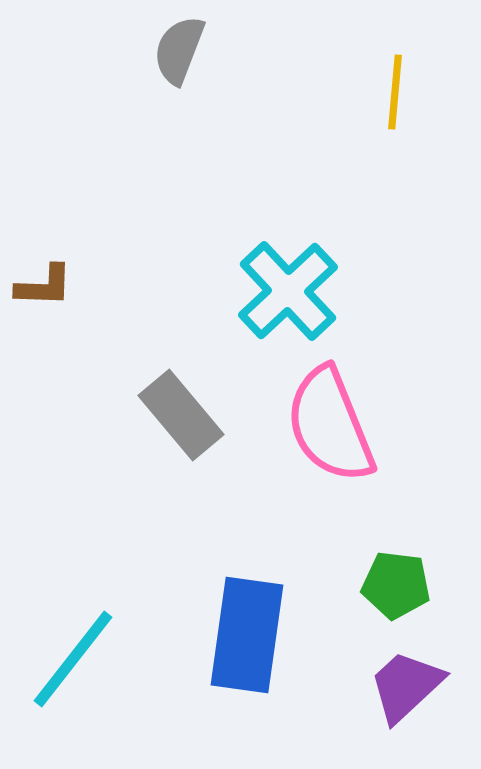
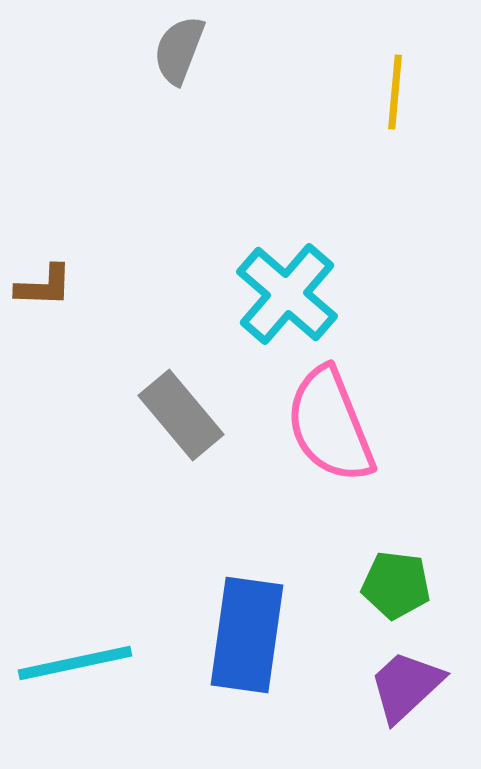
cyan cross: moved 1 px left, 3 px down; rotated 6 degrees counterclockwise
cyan line: moved 2 px right, 4 px down; rotated 40 degrees clockwise
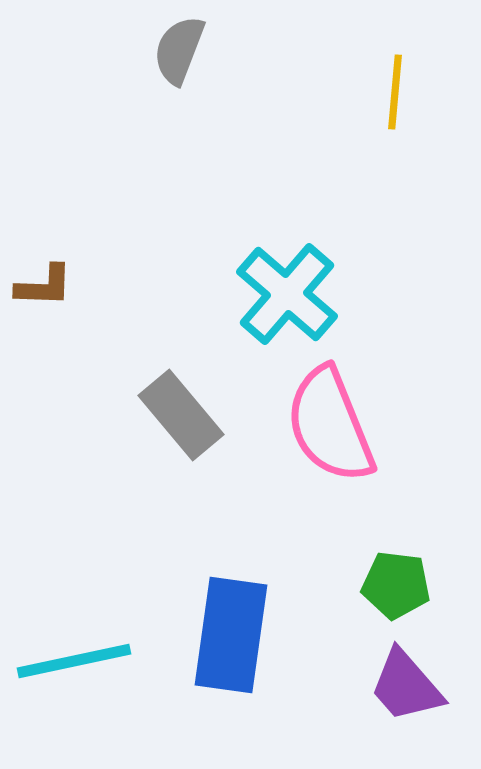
blue rectangle: moved 16 px left
cyan line: moved 1 px left, 2 px up
purple trapezoid: rotated 88 degrees counterclockwise
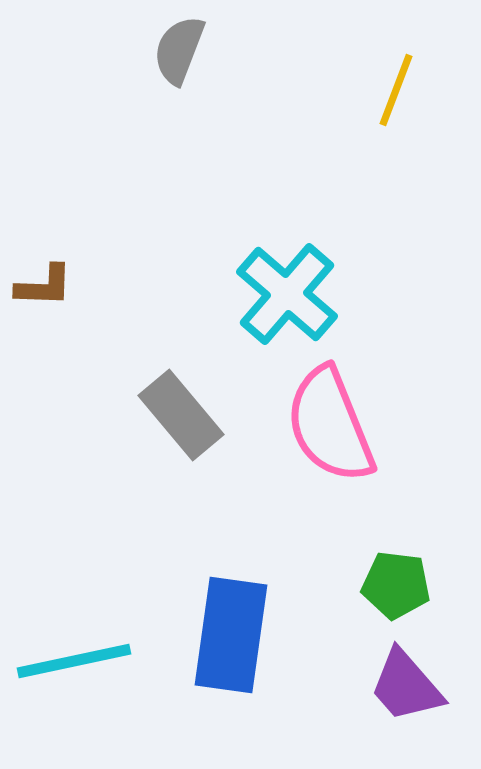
yellow line: moved 1 px right, 2 px up; rotated 16 degrees clockwise
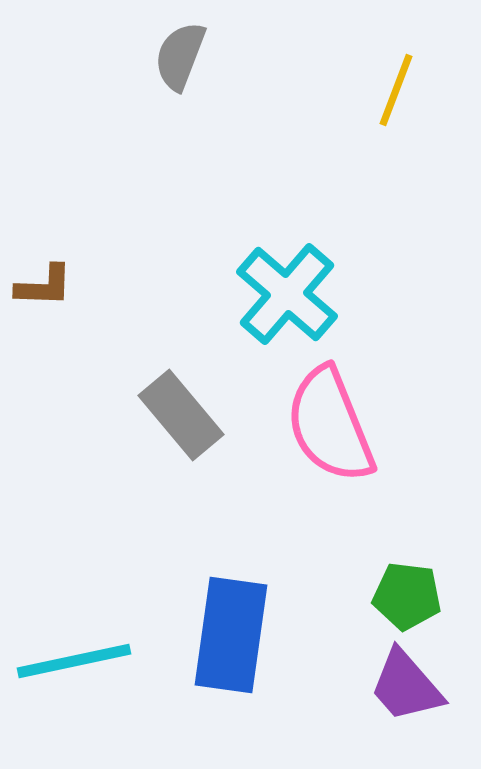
gray semicircle: moved 1 px right, 6 px down
green pentagon: moved 11 px right, 11 px down
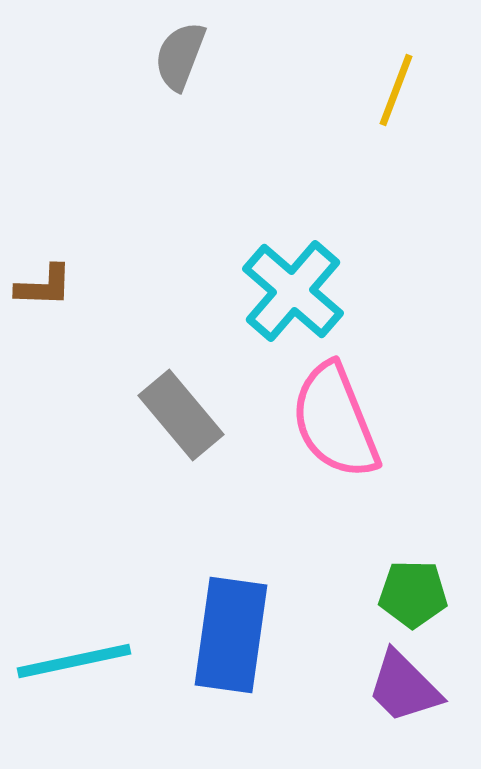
cyan cross: moved 6 px right, 3 px up
pink semicircle: moved 5 px right, 4 px up
green pentagon: moved 6 px right, 2 px up; rotated 6 degrees counterclockwise
purple trapezoid: moved 2 px left, 1 px down; rotated 4 degrees counterclockwise
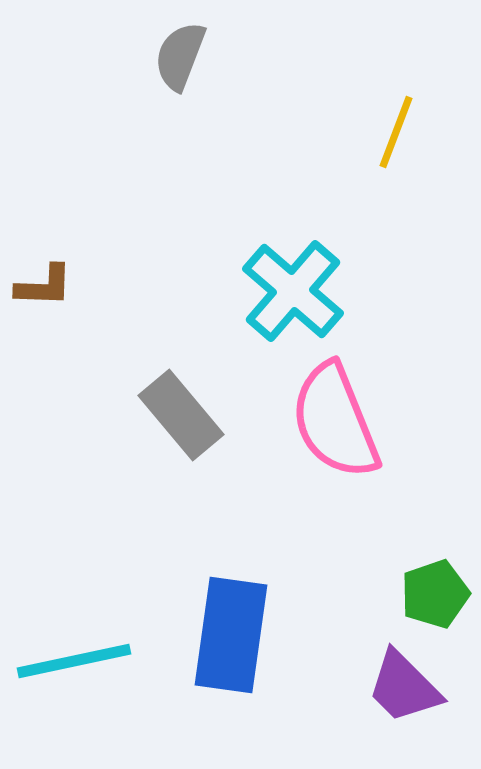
yellow line: moved 42 px down
green pentagon: moved 22 px right; rotated 20 degrees counterclockwise
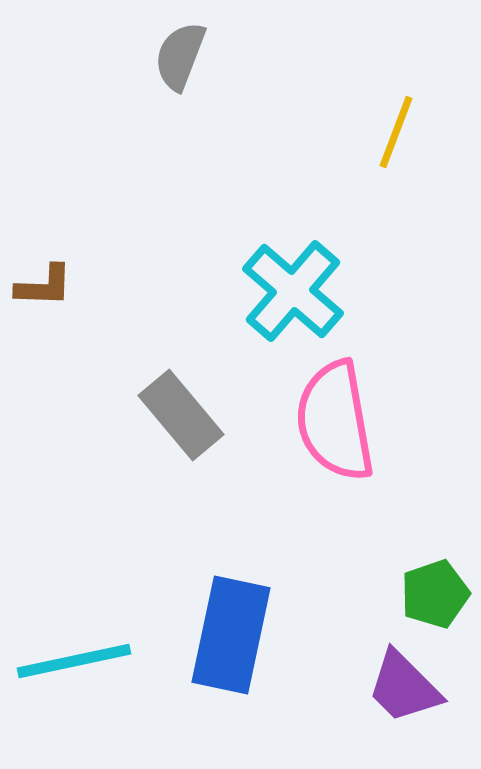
pink semicircle: rotated 12 degrees clockwise
blue rectangle: rotated 4 degrees clockwise
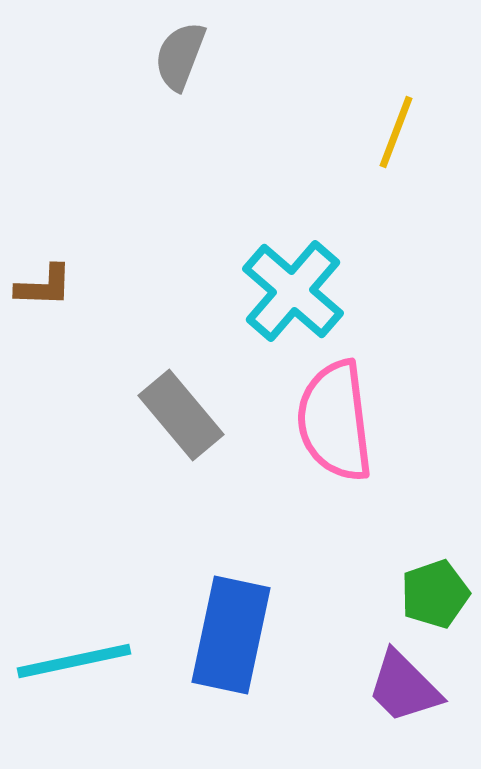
pink semicircle: rotated 3 degrees clockwise
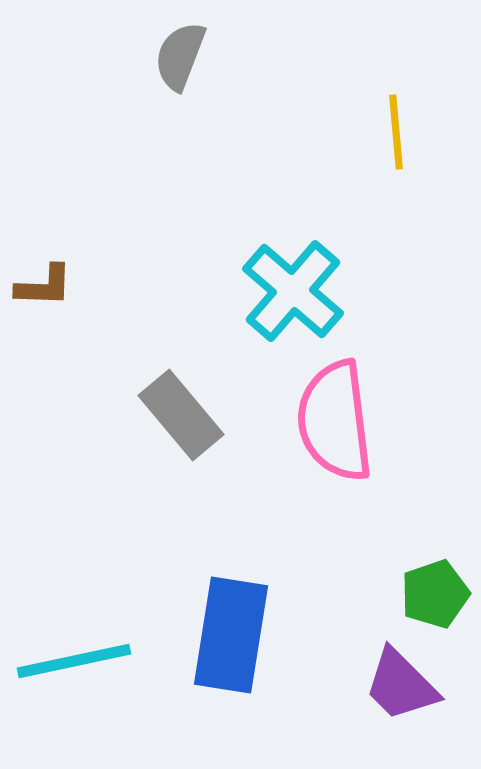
yellow line: rotated 26 degrees counterclockwise
blue rectangle: rotated 3 degrees counterclockwise
purple trapezoid: moved 3 px left, 2 px up
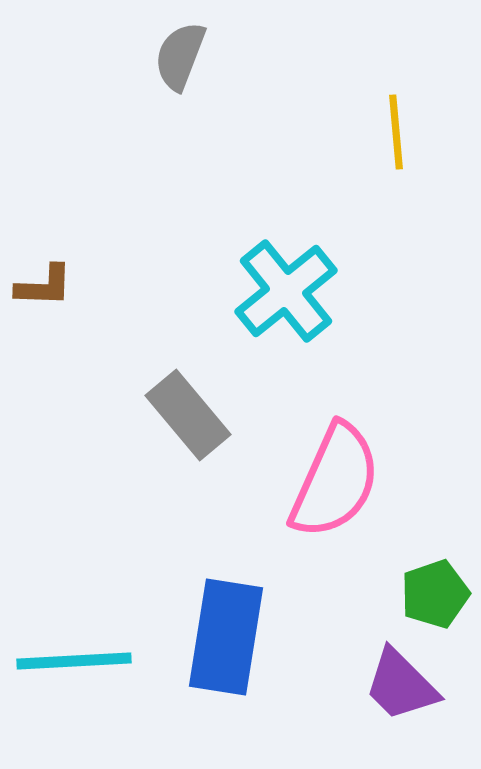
cyan cross: moved 7 px left; rotated 10 degrees clockwise
gray rectangle: moved 7 px right
pink semicircle: moved 60 px down; rotated 149 degrees counterclockwise
blue rectangle: moved 5 px left, 2 px down
cyan line: rotated 9 degrees clockwise
